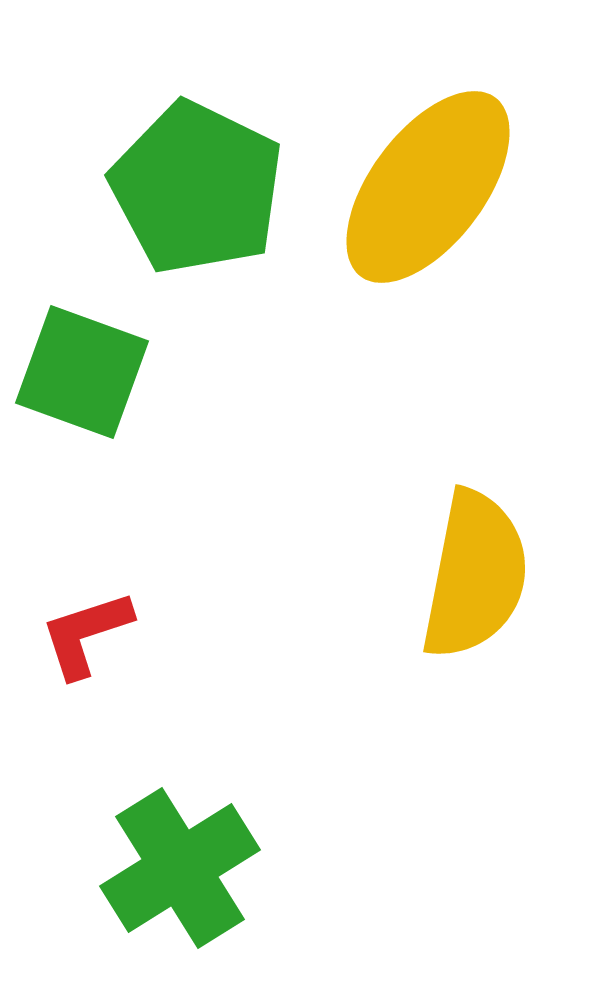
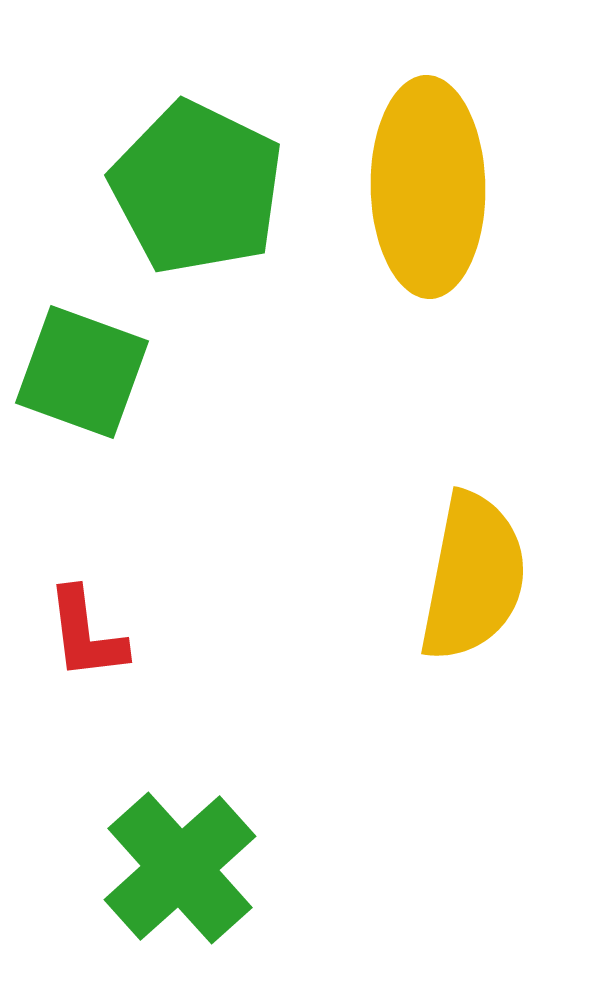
yellow ellipse: rotated 38 degrees counterclockwise
yellow semicircle: moved 2 px left, 2 px down
red L-shape: rotated 79 degrees counterclockwise
green cross: rotated 10 degrees counterclockwise
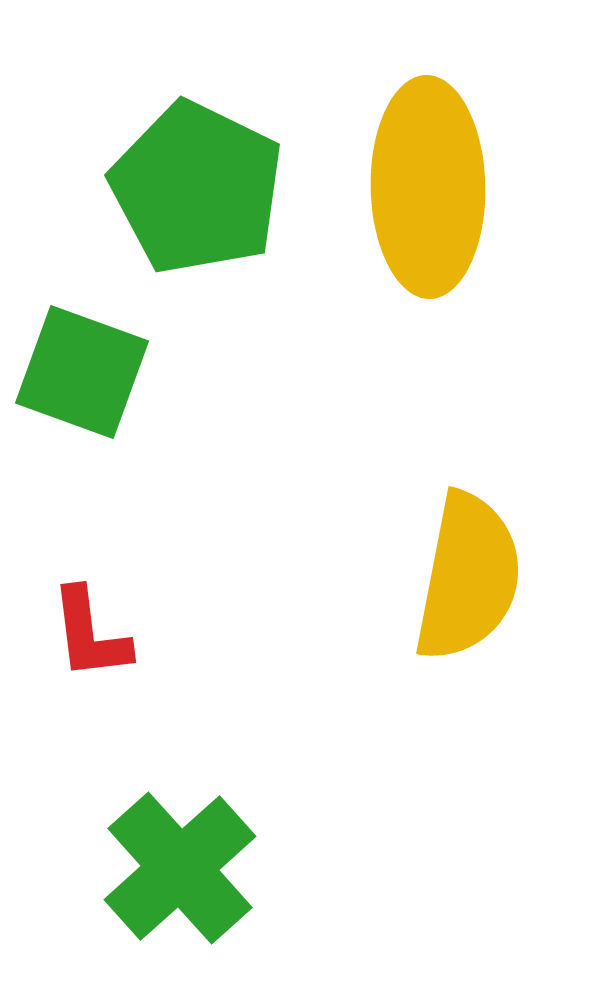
yellow semicircle: moved 5 px left
red L-shape: moved 4 px right
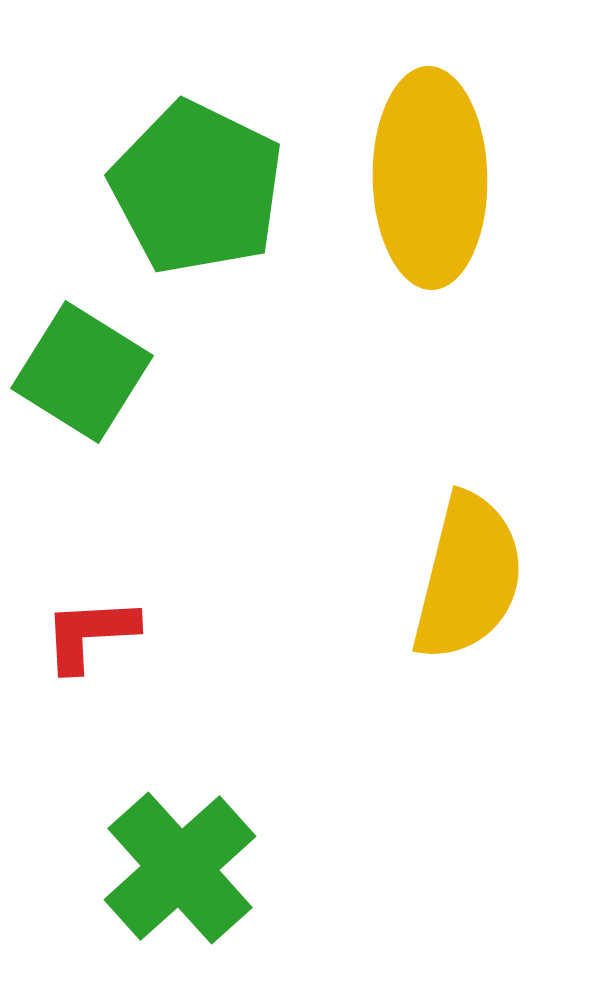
yellow ellipse: moved 2 px right, 9 px up
green square: rotated 12 degrees clockwise
yellow semicircle: rotated 3 degrees clockwise
red L-shape: rotated 94 degrees clockwise
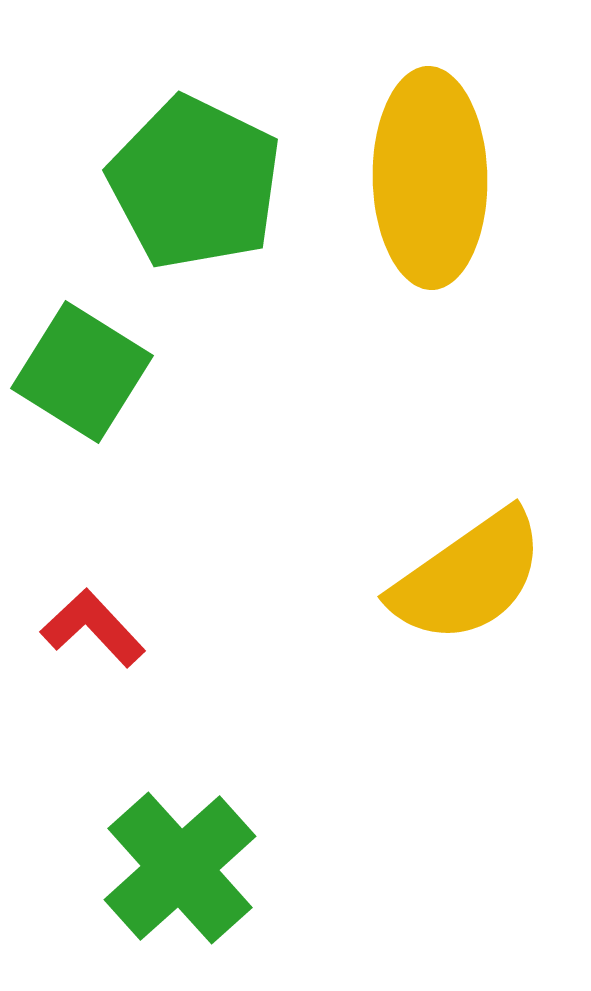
green pentagon: moved 2 px left, 5 px up
yellow semicircle: rotated 41 degrees clockwise
red L-shape: moved 3 px right, 6 px up; rotated 50 degrees clockwise
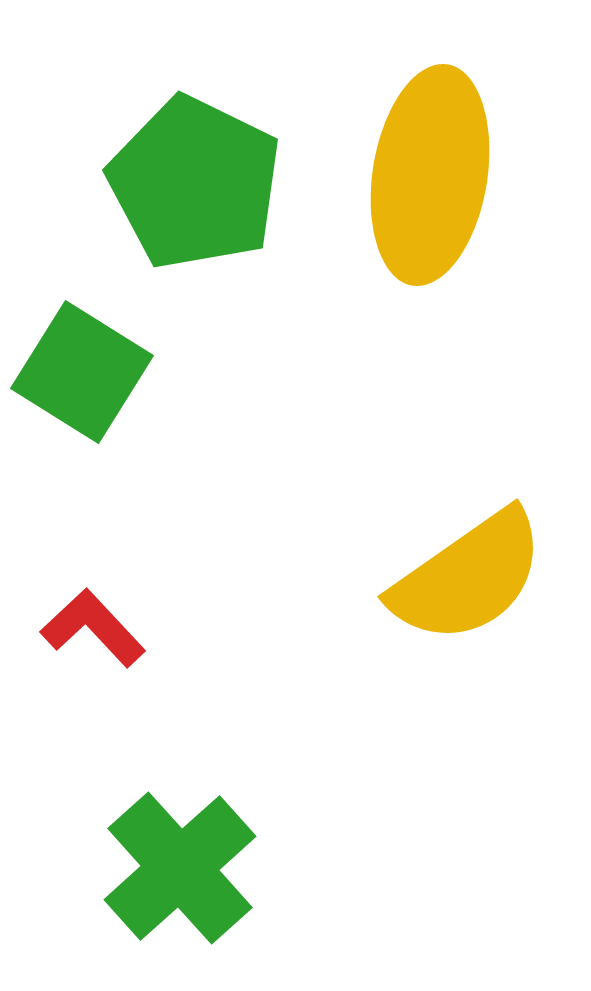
yellow ellipse: moved 3 px up; rotated 10 degrees clockwise
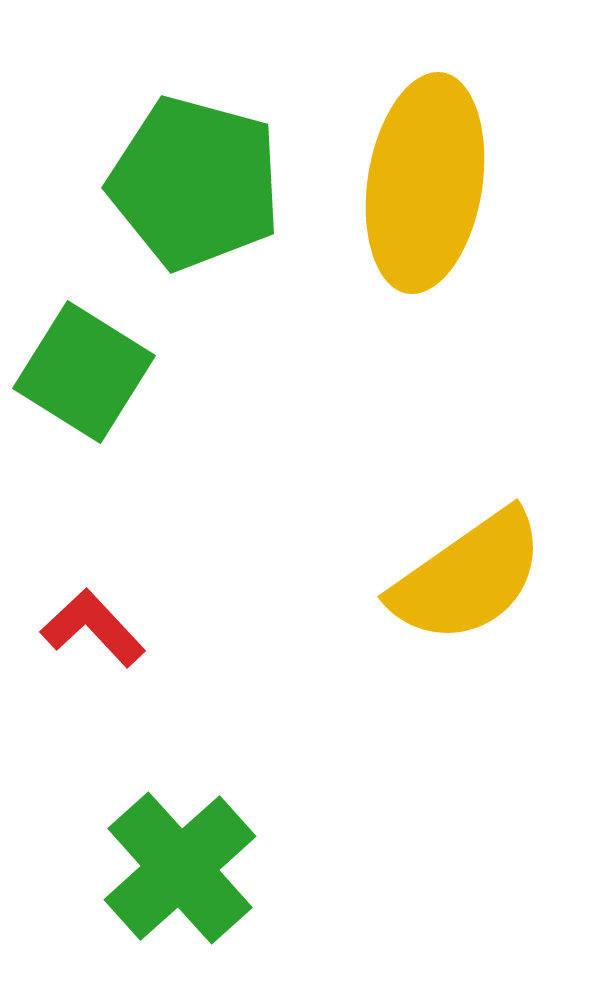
yellow ellipse: moved 5 px left, 8 px down
green pentagon: rotated 11 degrees counterclockwise
green square: moved 2 px right
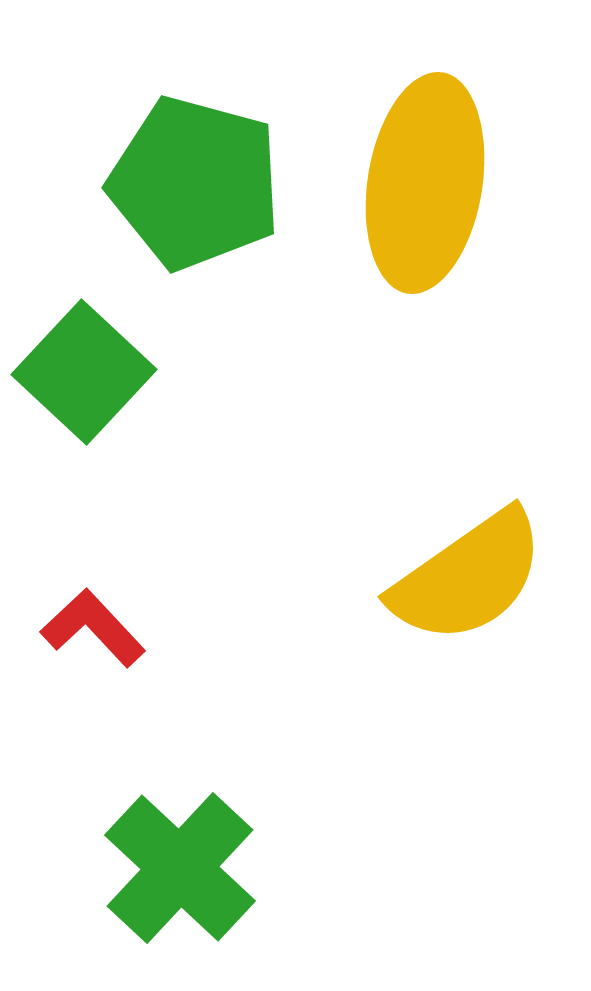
green square: rotated 11 degrees clockwise
green cross: rotated 5 degrees counterclockwise
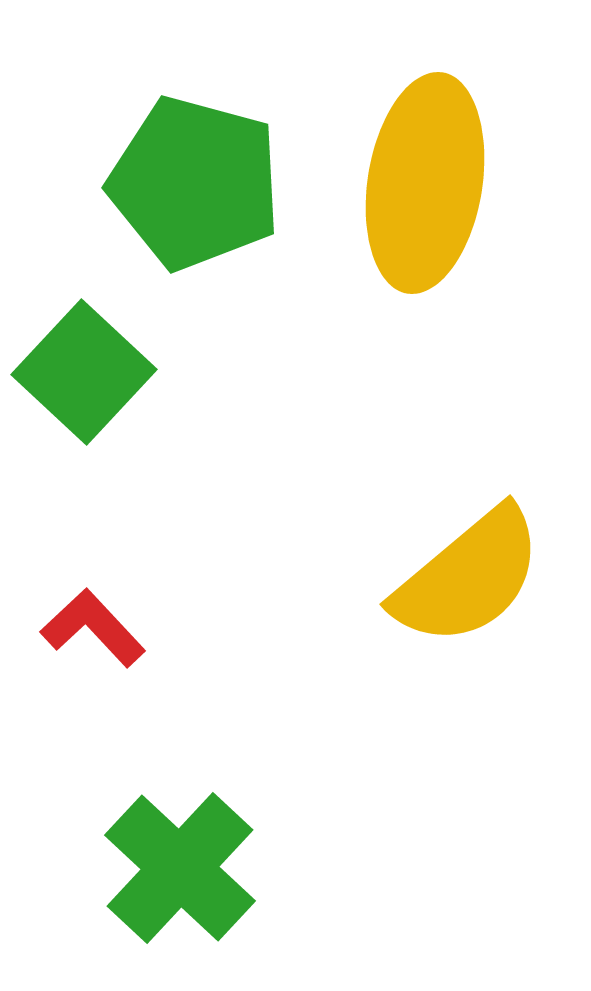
yellow semicircle: rotated 5 degrees counterclockwise
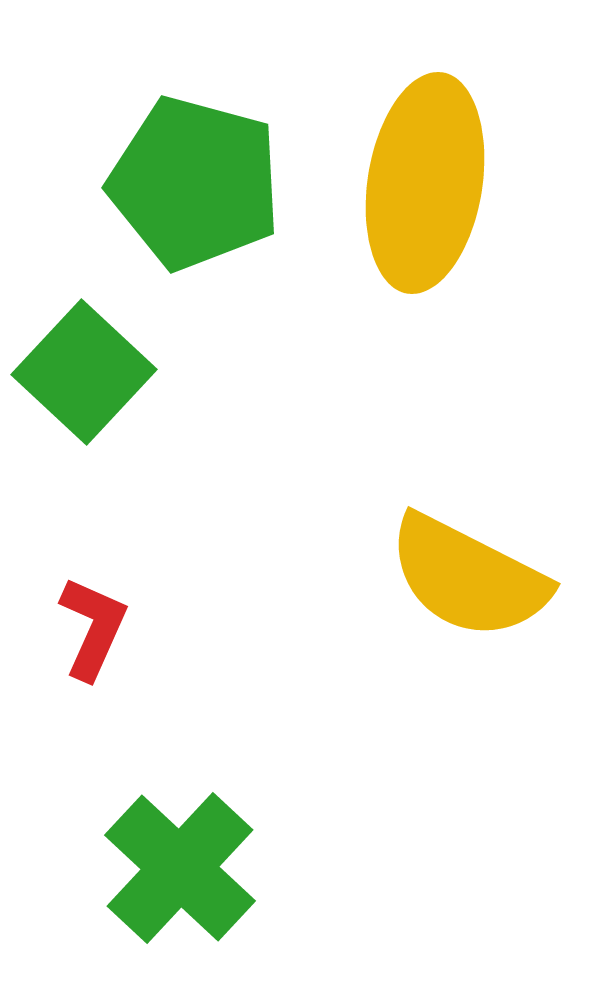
yellow semicircle: rotated 67 degrees clockwise
red L-shape: rotated 67 degrees clockwise
